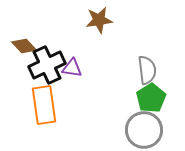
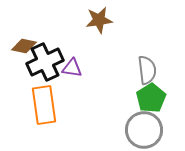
brown diamond: rotated 35 degrees counterclockwise
black cross: moved 2 px left, 3 px up
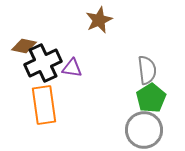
brown star: rotated 16 degrees counterclockwise
black cross: moved 2 px left, 1 px down
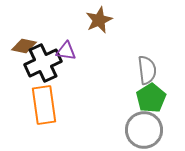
purple triangle: moved 6 px left, 17 px up
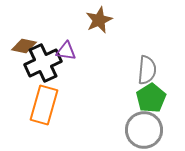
gray semicircle: rotated 12 degrees clockwise
orange rectangle: rotated 24 degrees clockwise
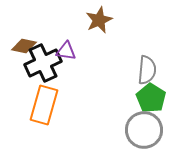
green pentagon: rotated 8 degrees counterclockwise
